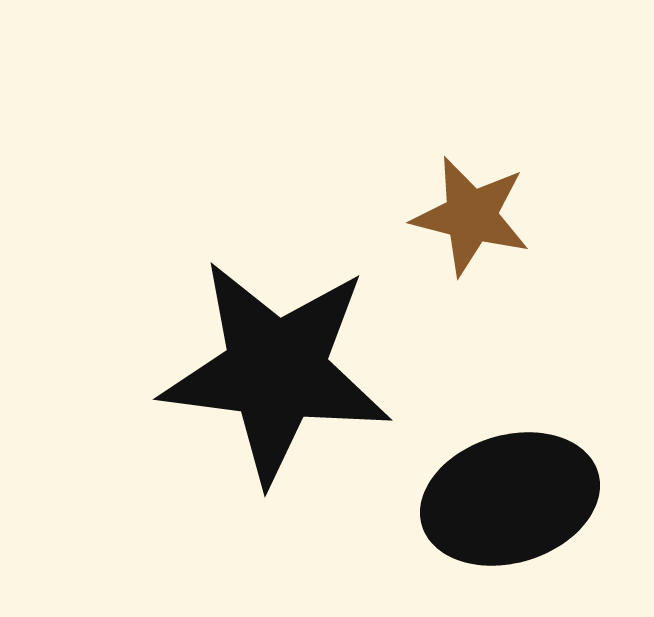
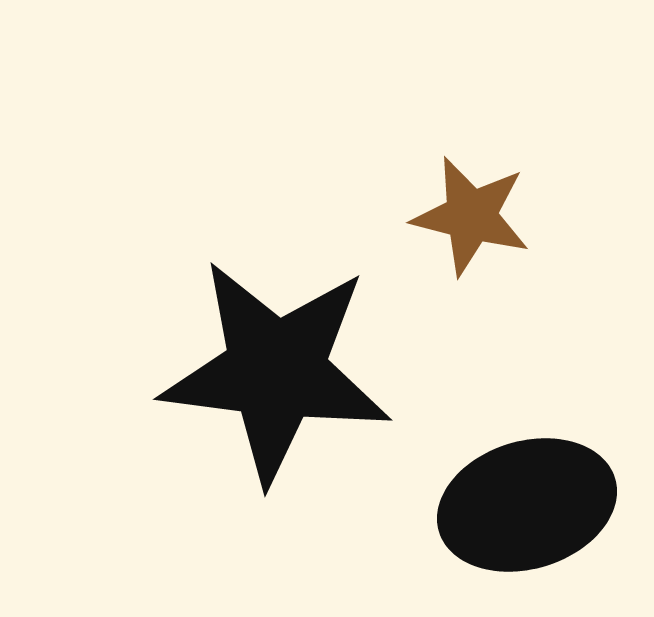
black ellipse: moved 17 px right, 6 px down
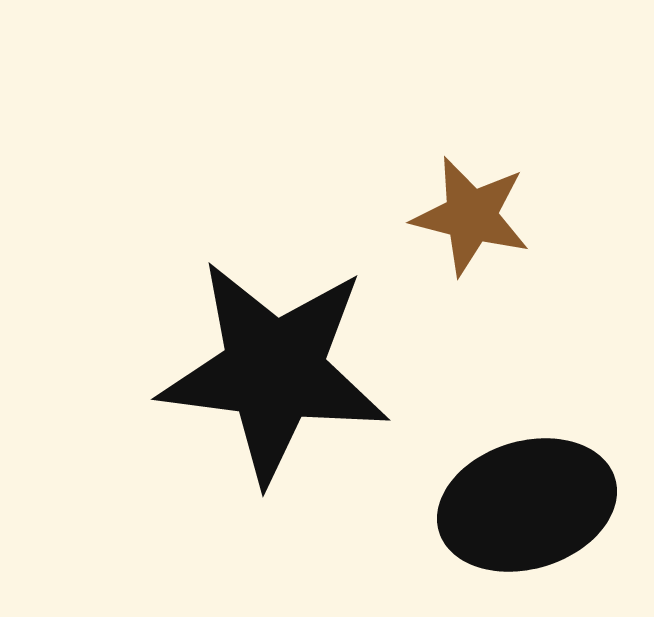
black star: moved 2 px left
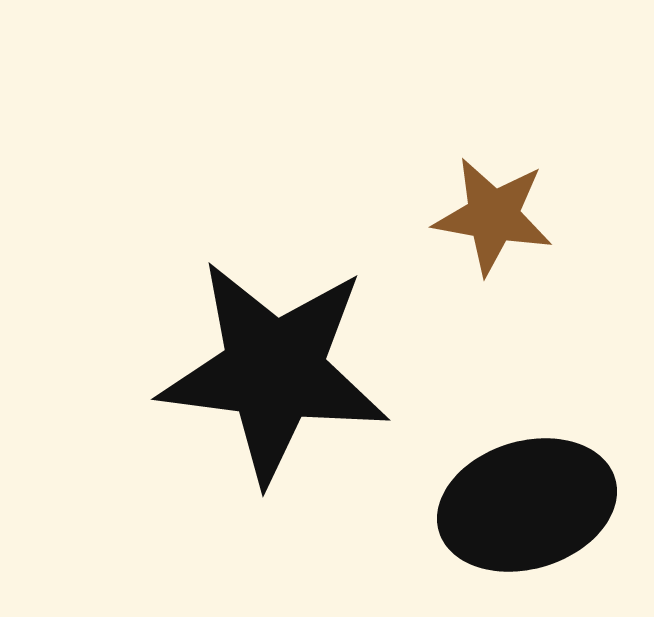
brown star: moved 22 px right; rotated 4 degrees counterclockwise
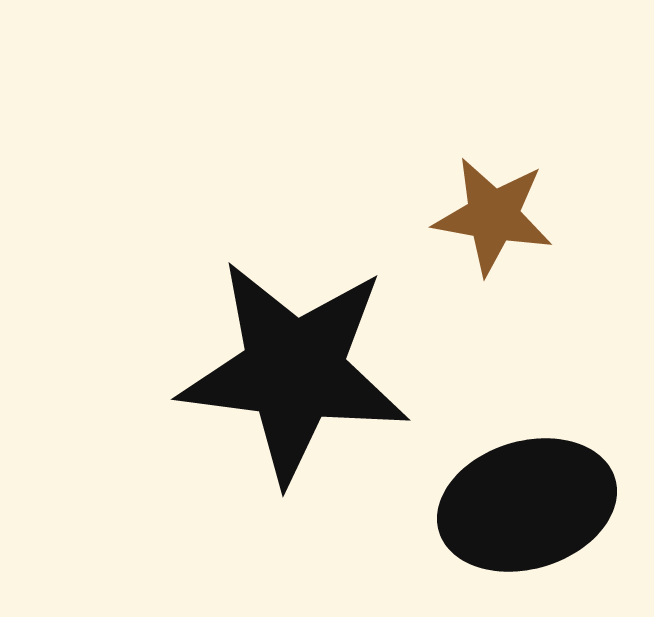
black star: moved 20 px right
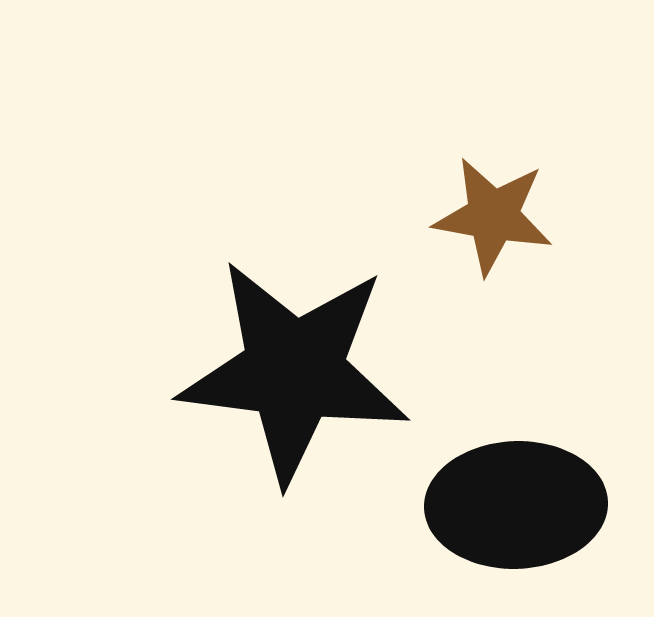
black ellipse: moved 11 px left; rotated 15 degrees clockwise
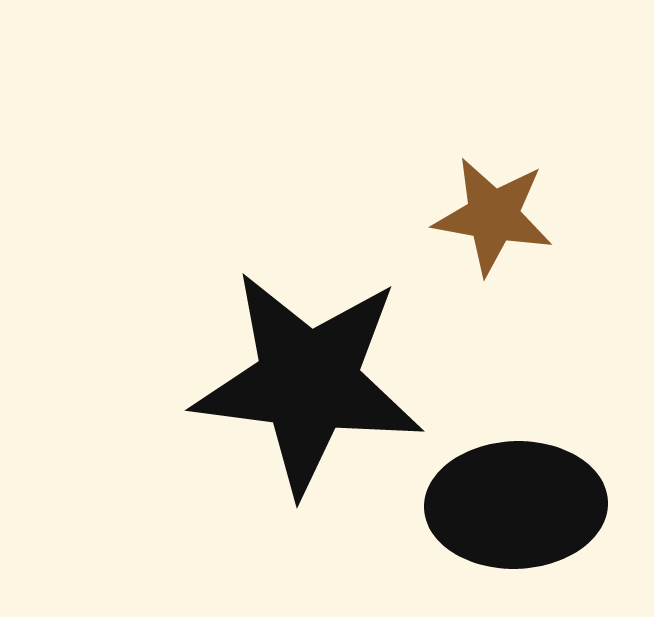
black star: moved 14 px right, 11 px down
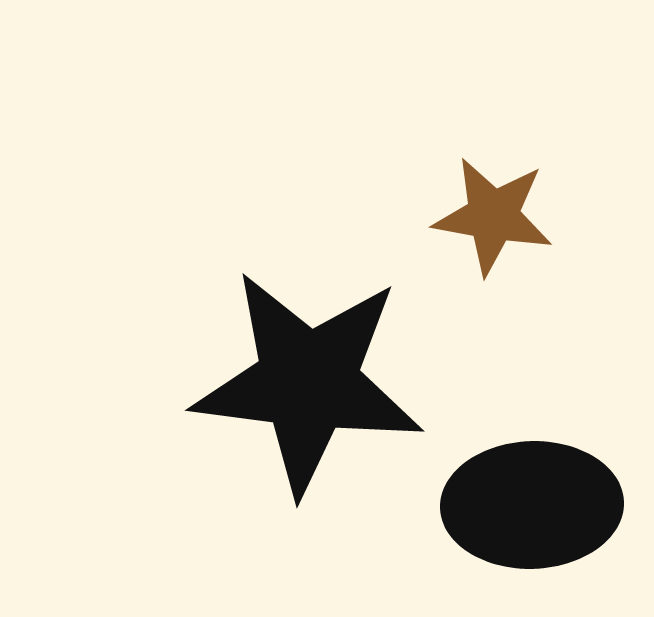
black ellipse: moved 16 px right
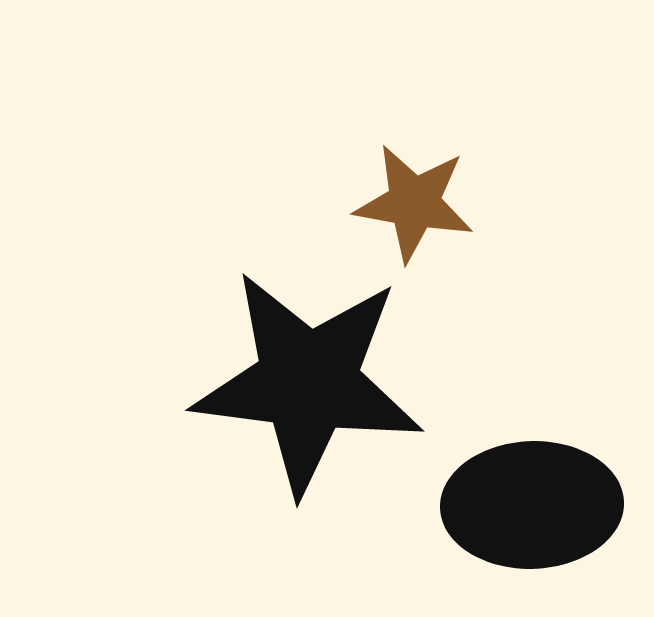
brown star: moved 79 px left, 13 px up
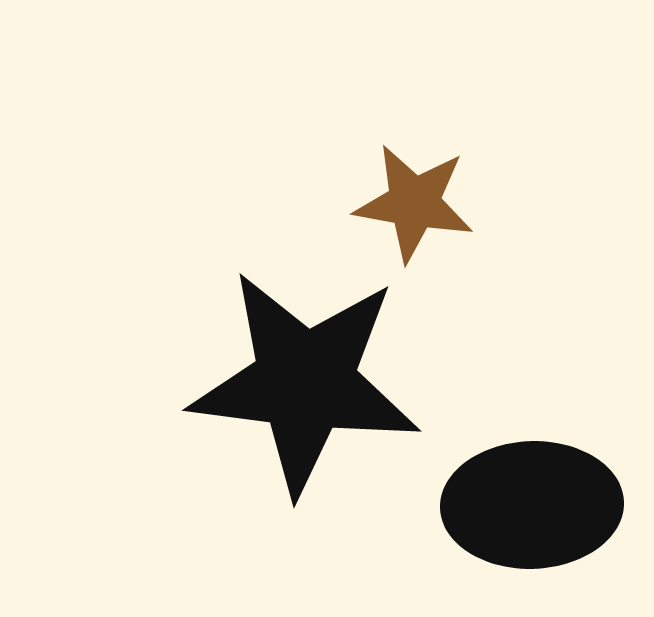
black star: moved 3 px left
